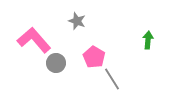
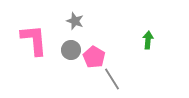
gray star: moved 2 px left
pink L-shape: rotated 36 degrees clockwise
gray circle: moved 15 px right, 13 px up
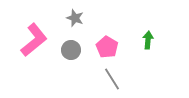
gray star: moved 3 px up
pink L-shape: rotated 56 degrees clockwise
pink pentagon: moved 13 px right, 10 px up
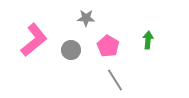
gray star: moved 11 px right; rotated 18 degrees counterclockwise
pink pentagon: moved 1 px right, 1 px up
gray line: moved 3 px right, 1 px down
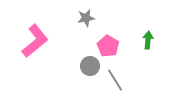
gray star: rotated 12 degrees counterclockwise
pink L-shape: moved 1 px right, 1 px down
gray circle: moved 19 px right, 16 px down
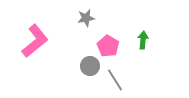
green arrow: moved 5 px left
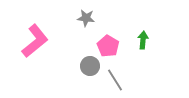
gray star: rotated 18 degrees clockwise
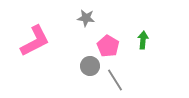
pink L-shape: rotated 12 degrees clockwise
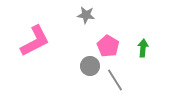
gray star: moved 3 px up
green arrow: moved 8 px down
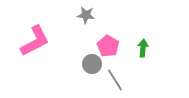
gray circle: moved 2 px right, 2 px up
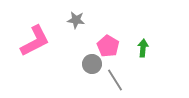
gray star: moved 10 px left, 5 px down
